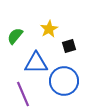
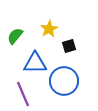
blue triangle: moved 1 px left
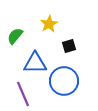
yellow star: moved 5 px up
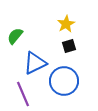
yellow star: moved 17 px right
blue triangle: rotated 25 degrees counterclockwise
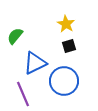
yellow star: rotated 12 degrees counterclockwise
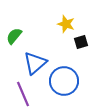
yellow star: rotated 12 degrees counterclockwise
green semicircle: moved 1 px left
black square: moved 12 px right, 4 px up
blue triangle: rotated 15 degrees counterclockwise
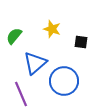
yellow star: moved 14 px left, 5 px down
black square: rotated 24 degrees clockwise
purple line: moved 2 px left
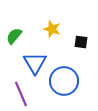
blue triangle: rotated 20 degrees counterclockwise
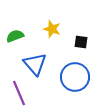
green semicircle: moved 1 px right; rotated 30 degrees clockwise
blue triangle: moved 1 px down; rotated 10 degrees counterclockwise
blue circle: moved 11 px right, 4 px up
purple line: moved 2 px left, 1 px up
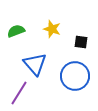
green semicircle: moved 1 px right, 5 px up
blue circle: moved 1 px up
purple line: rotated 55 degrees clockwise
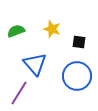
black square: moved 2 px left
blue circle: moved 2 px right
